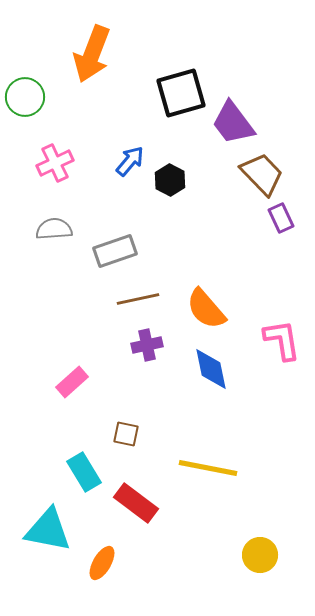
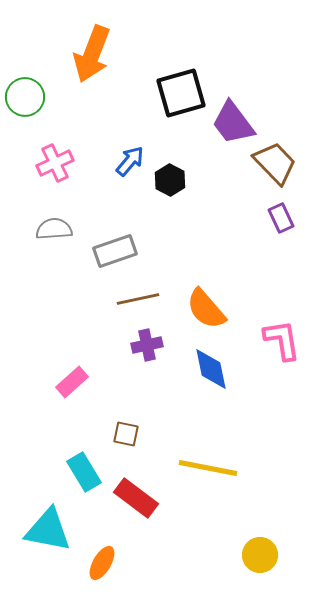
brown trapezoid: moved 13 px right, 11 px up
red rectangle: moved 5 px up
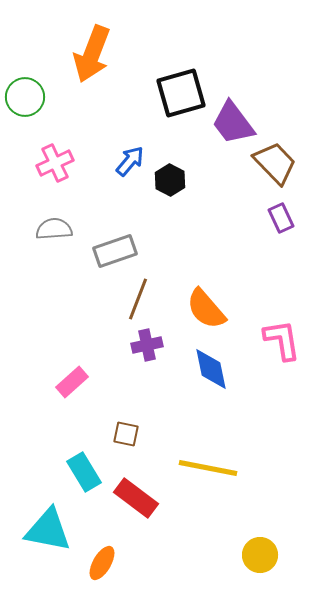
brown line: rotated 57 degrees counterclockwise
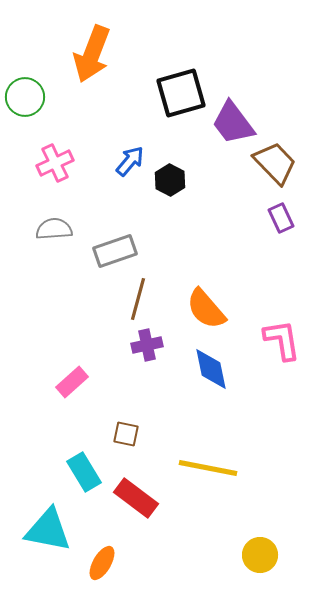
brown line: rotated 6 degrees counterclockwise
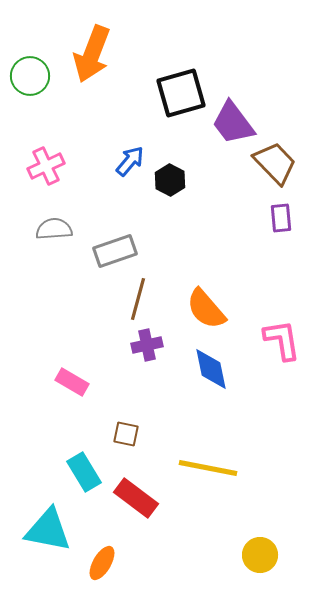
green circle: moved 5 px right, 21 px up
pink cross: moved 9 px left, 3 px down
purple rectangle: rotated 20 degrees clockwise
pink rectangle: rotated 72 degrees clockwise
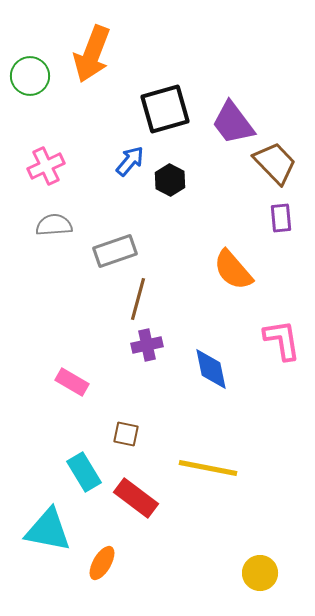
black square: moved 16 px left, 16 px down
gray semicircle: moved 4 px up
orange semicircle: moved 27 px right, 39 px up
yellow circle: moved 18 px down
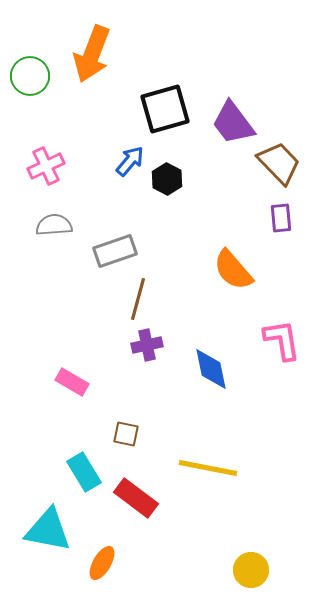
brown trapezoid: moved 4 px right
black hexagon: moved 3 px left, 1 px up
yellow circle: moved 9 px left, 3 px up
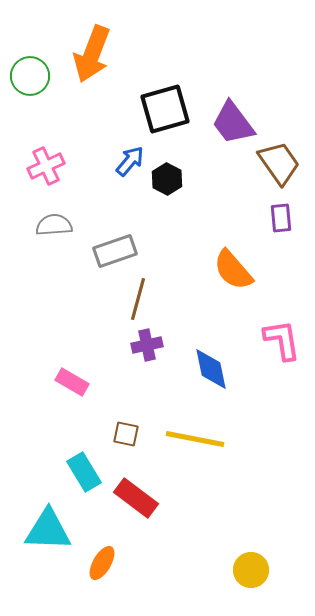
brown trapezoid: rotated 9 degrees clockwise
yellow line: moved 13 px left, 29 px up
cyan triangle: rotated 9 degrees counterclockwise
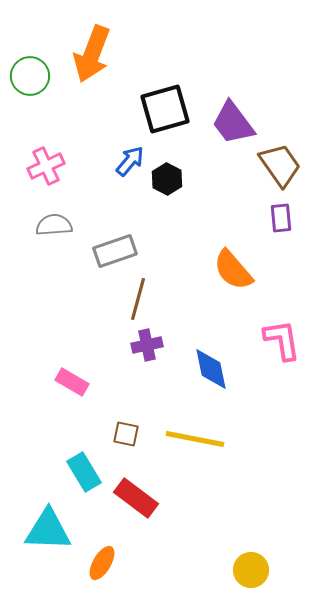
brown trapezoid: moved 1 px right, 2 px down
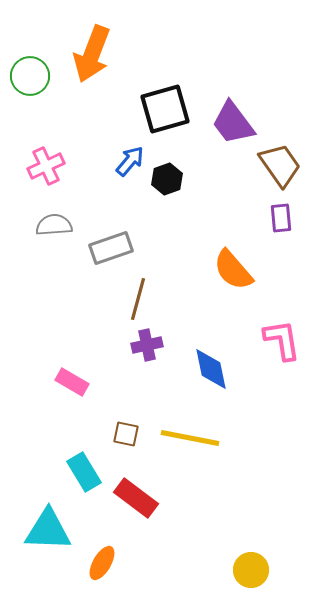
black hexagon: rotated 12 degrees clockwise
gray rectangle: moved 4 px left, 3 px up
yellow line: moved 5 px left, 1 px up
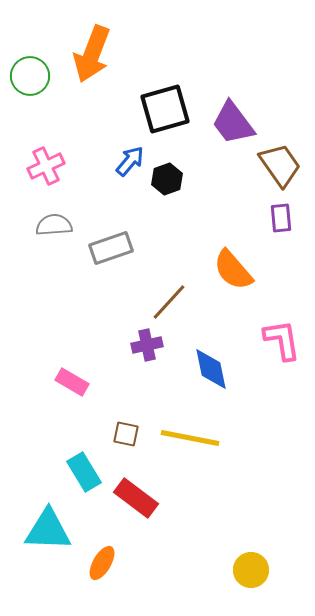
brown line: moved 31 px right, 3 px down; rotated 27 degrees clockwise
